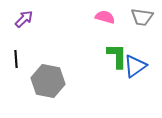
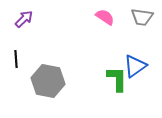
pink semicircle: rotated 18 degrees clockwise
green L-shape: moved 23 px down
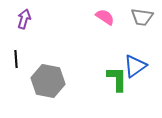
purple arrow: rotated 30 degrees counterclockwise
